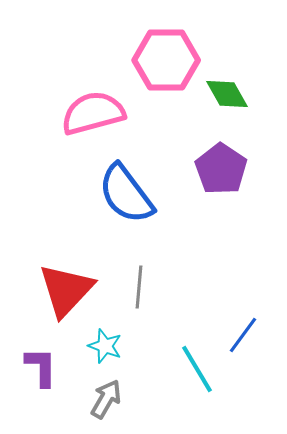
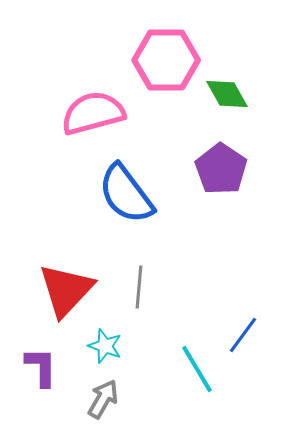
gray arrow: moved 3 px left
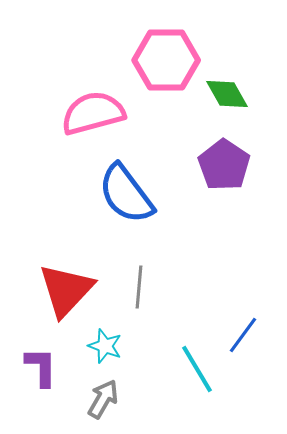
purple pentagon: moved 3 px right, 4 px up
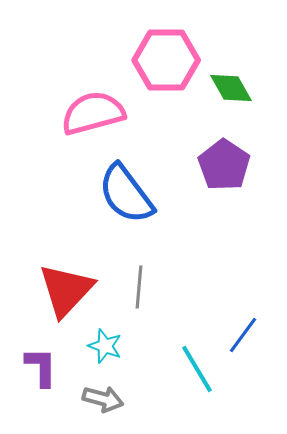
green diamond: moved 4 px right, 6 px up
gray arrow: rotated 75 degrees clockwise
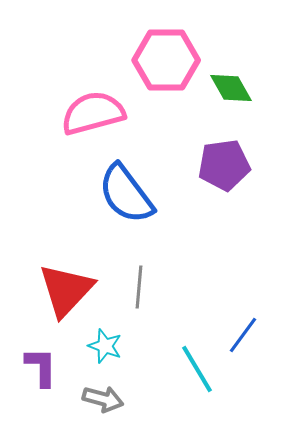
purple pentagon: rotated 30 degrees clockwise
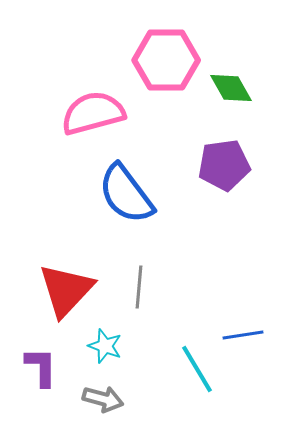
blue line: rotated 45 degrees clockwise
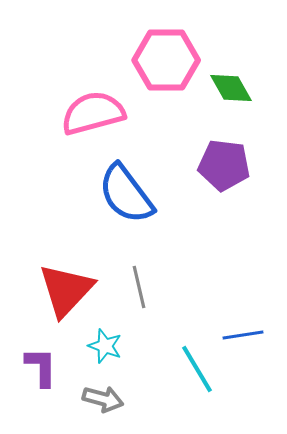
purple pentagon: rotated 15 degrees clockwise
gray line: rotated 18 degrees counterclockwise
